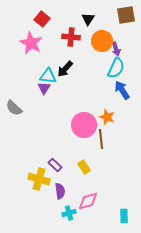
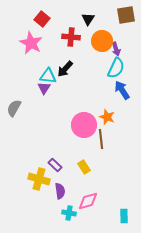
gray semicircle: rotated 78 degrees clockwise
cyan cross: rotated 24 degrees clockwise
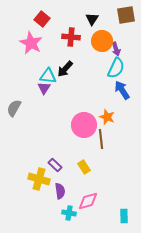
black triangle: moved 4 px right
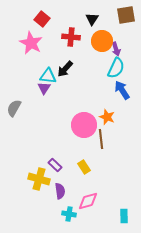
cyan cross: moved 1 px down
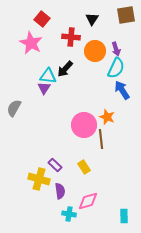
orange circle: moved 7 px left, 10 px down
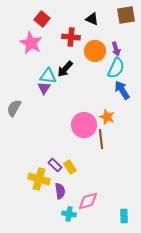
black triangle: rotated 40 degrees counterclockwise
yellow rectangle: moved 14 px left
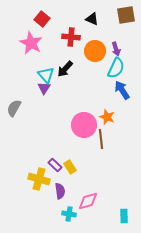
cyan triangle: moved 2 px left, 1 px up; rotated 42 degrees clockwise
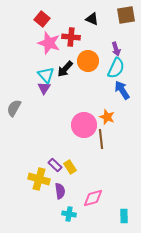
pink star: moved 18 px right; rotated 10 degrees counterclockwise
orange circle: moved 7 px left, 10 px down
pink diamond: moved 5 px right, 3 px up
